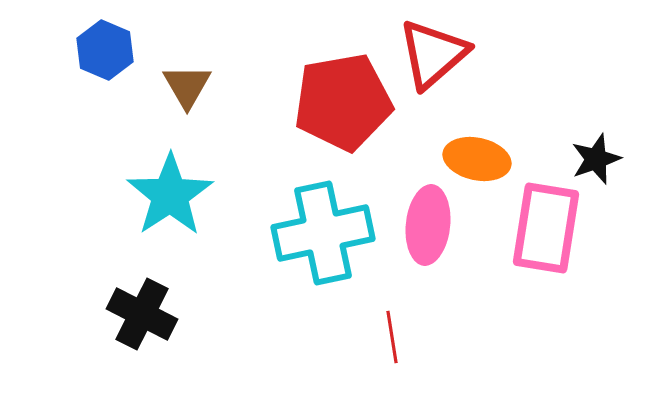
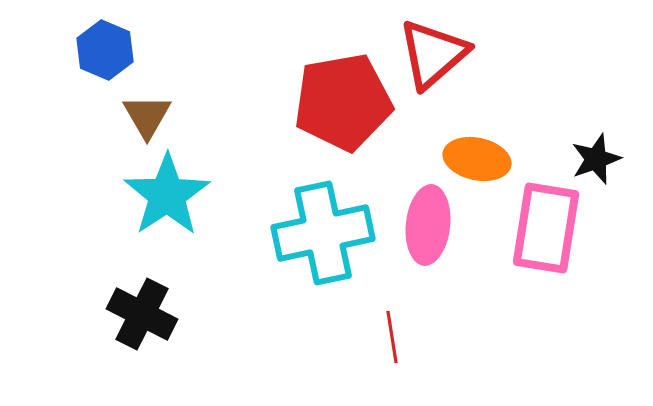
brown triangle: moved 40 px left, 30 px down
cyan star: moved 3 px left
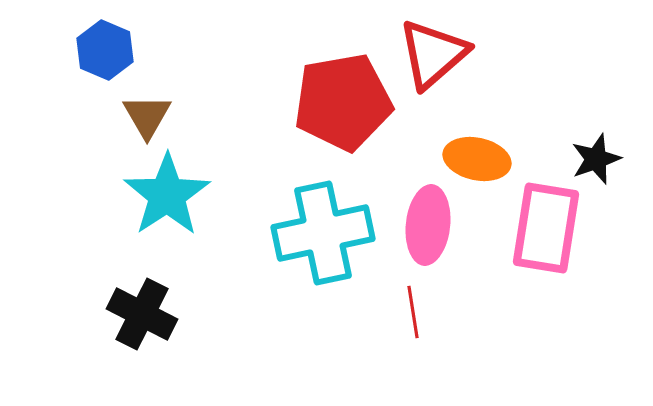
red line: moved 21 px right, 25 px up
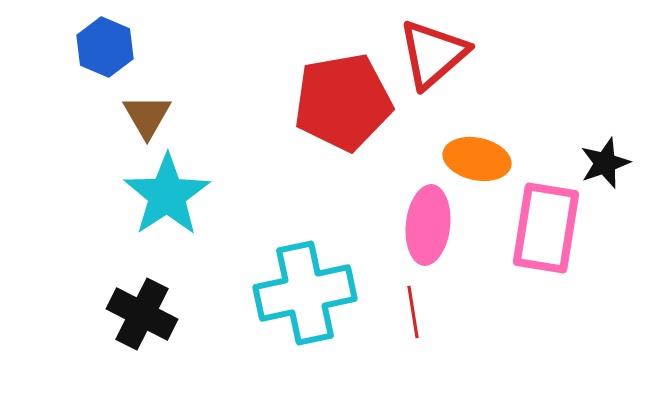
blue hexagon: moved 3 px up
black star: moved 9 px right, 4 px down
cyan cross: moved 18 px left, 60 px down
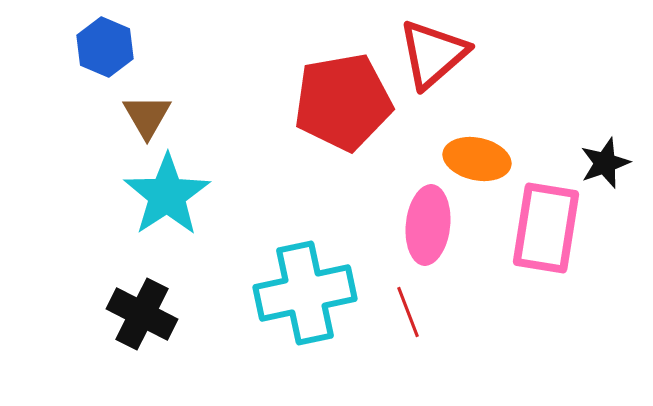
red line: moved 5 px left; rotated 12 degrees counterclockwise
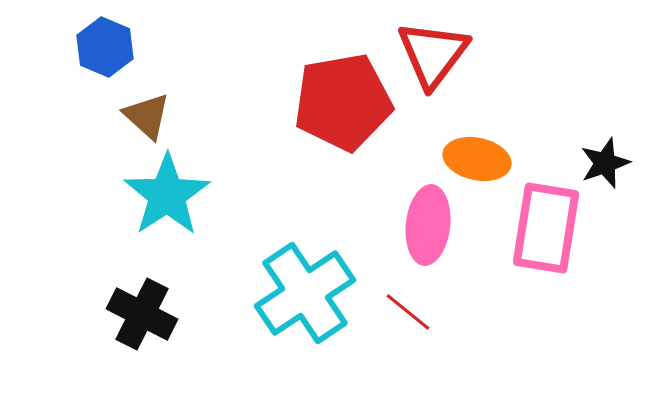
red triangle: rotated 12 degrees counterclockwise
brown triangle: rotated 18 degrees counterclockwise
cyan cross: rotated 22 degrees counterclockwise
red line: rotated 30 degrees counterclockwise
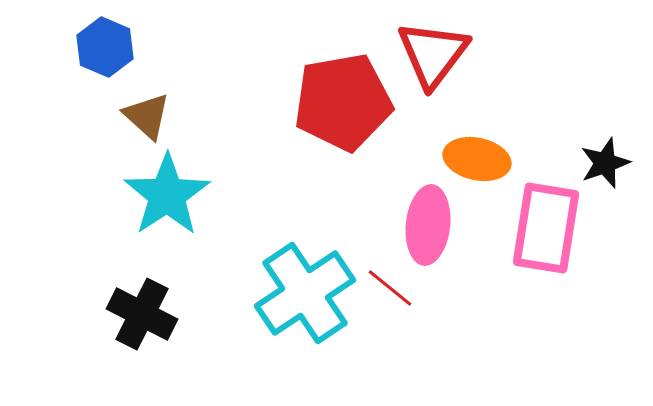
red line: moved 18 px left, 24 px up
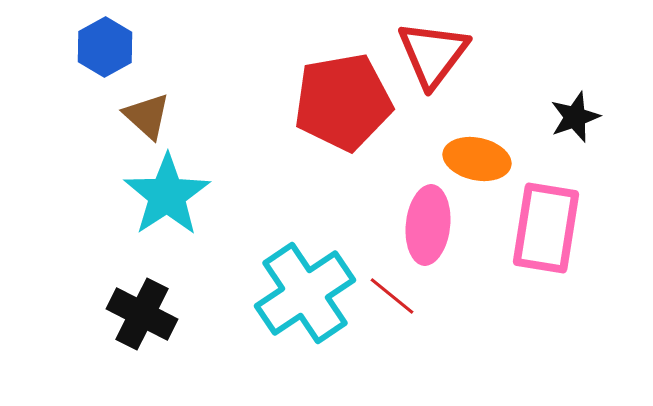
blue hexagon: rotated 8 degrees clockwise
black star: moved 30 px left, 46 px up
red line: moved 2 px right, 8 px down
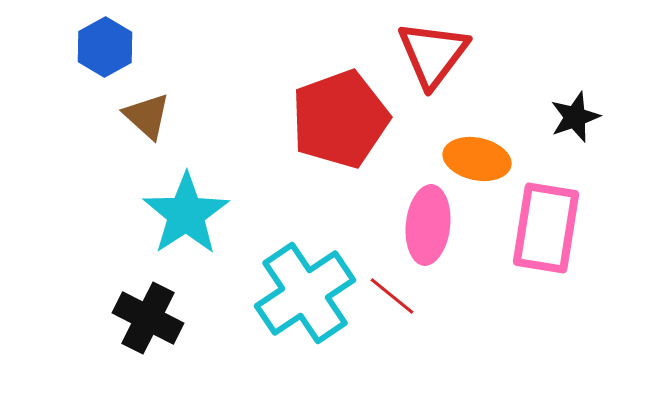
red pentagon: moved 3 px left, 17 px down; rotated 10 degrees counterclockwise
cyan star: moved 19 px right, 19 px down
black cross: moved 6 px right, 4 px down
